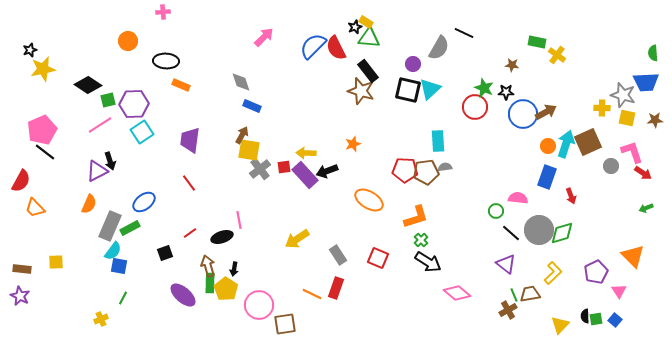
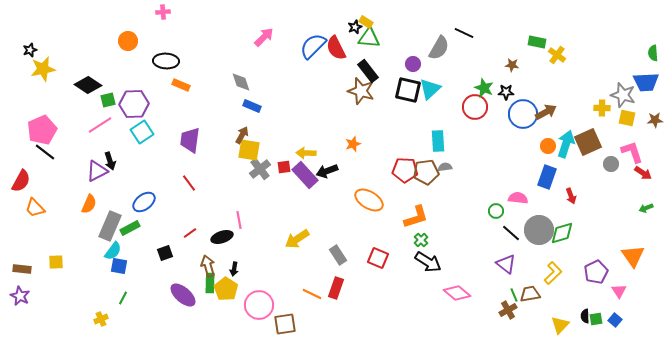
gray circle at (611, 166): moved 2 px up
orange triangle at (633, 256): rotated 10 degrees clockwise
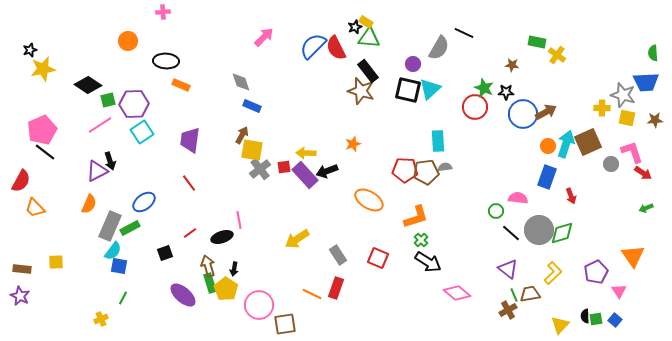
yellow square at (249, 150): moved 3 px right
purple triangle at (506, 264): moved 2 px right, 5 px down
green rectangle at (210, 283): rotated 18 degrees counterclockwise
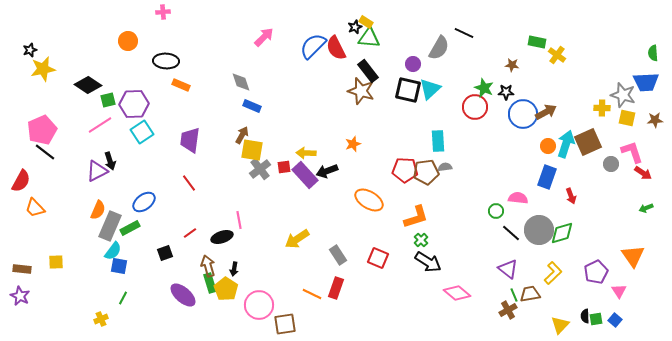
orange semicircle at (89, 204): moved 9 px right, 6 px down
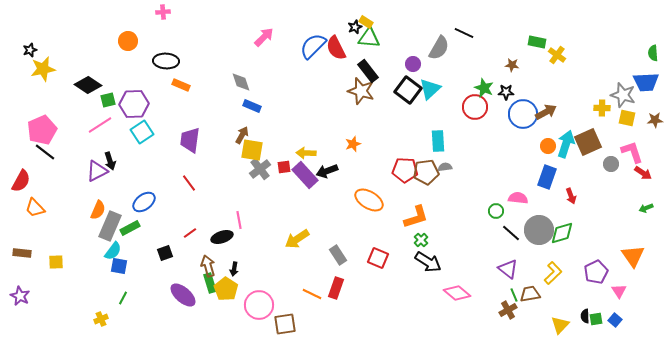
black square at (408, 90): rotated 24 degrees clockwise
brown rectangle at (22, 269): moved 16 px up
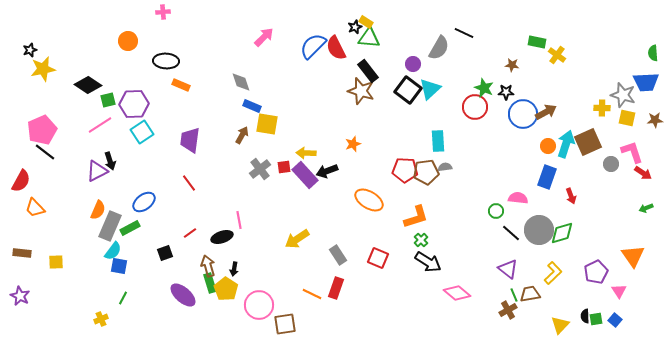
yellow square at (252, 150): moved 15 px right, 26 px up
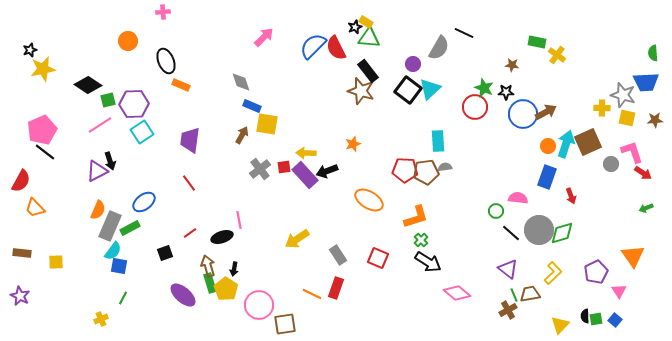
black ellipse at (166, 61): rotated 65 degrees clockwise
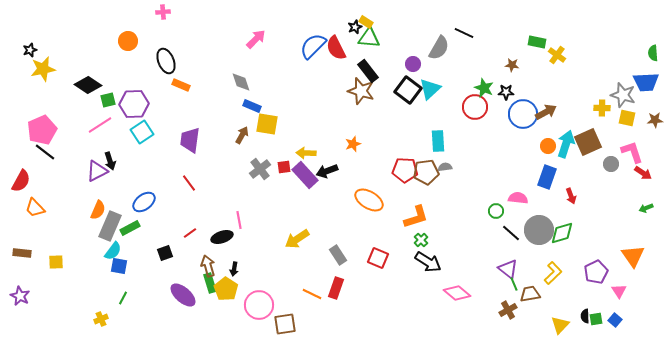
pink arrow at (264, 37): moved 8 px left, 2 px down
green line at (514, 295): moved 11 px up
